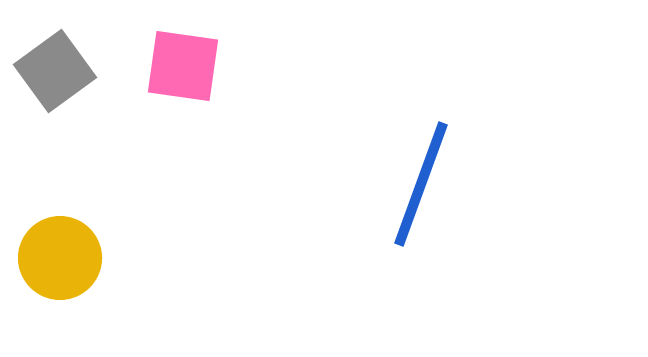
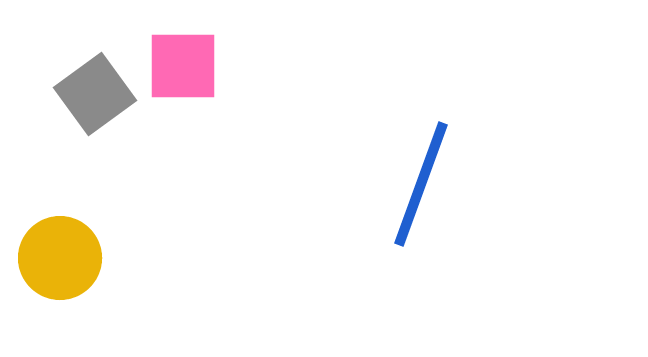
pink square: rotated 8 degrees counterclockwise
gray square: moved 40 px right, 23 px down
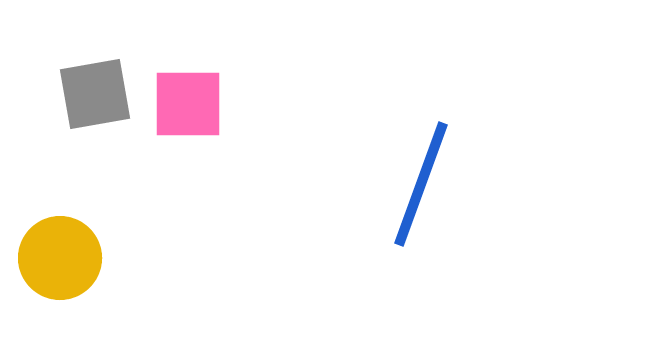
pink square: moved 5 px right, 38 px down
gray square: rotated 26 degrees clockwise
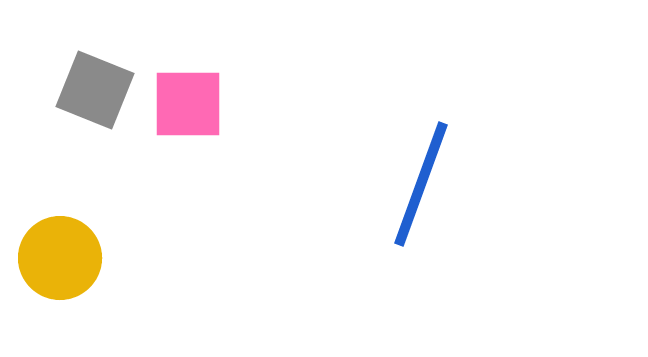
gray square: moved 4 px up; rotated 32 degrees clockwise
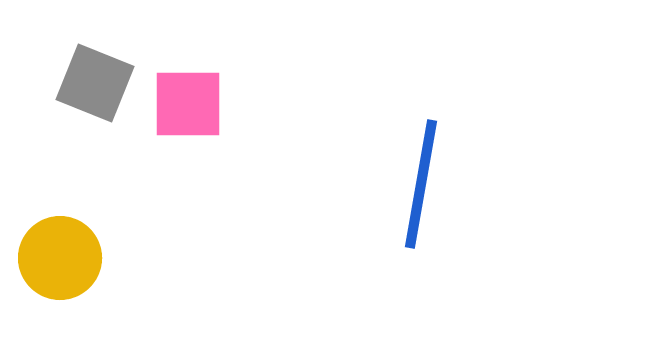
gray square: moved 7 px up
blue line: rotated 10 degrees counterclockwise
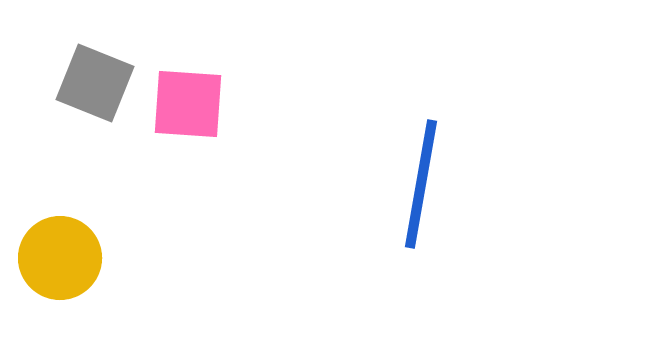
pink square: rotated 4 degrees clockwise
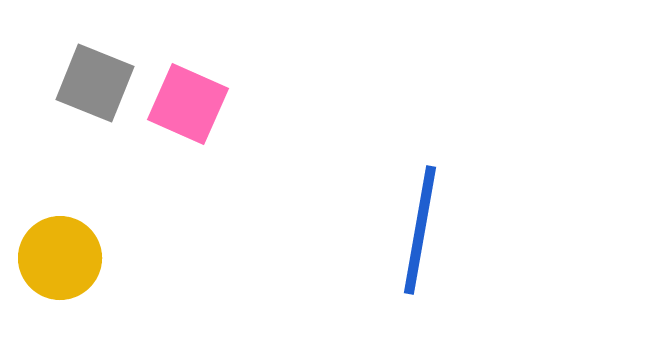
pink square: rotated 20 degrees clockwise
blue line: moved 1 px left, 46 px down
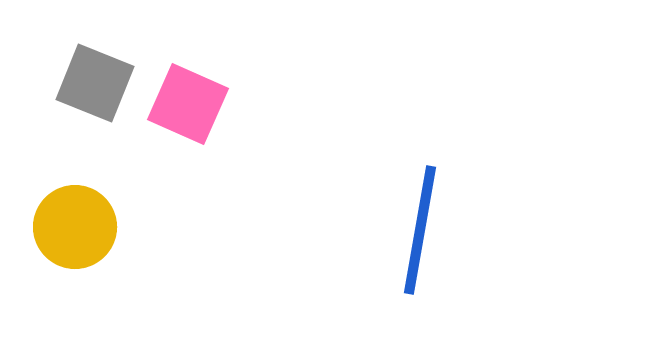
yellow circle: moved 15 px right, 31 px up
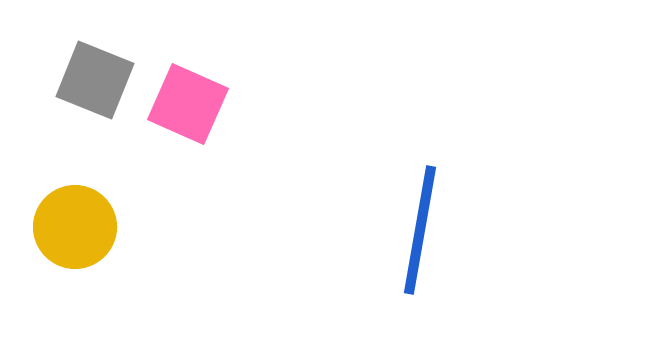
gray square: moved 3 px up
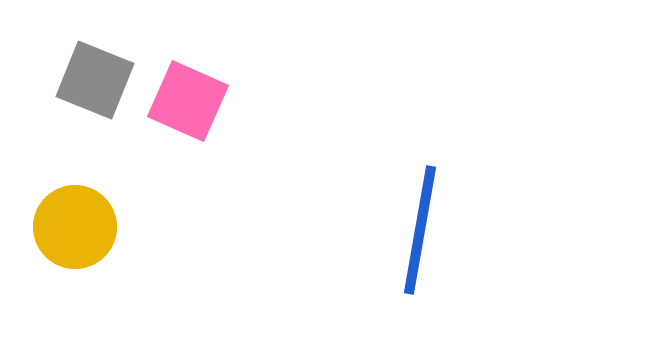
pink square: moved 3 px up
